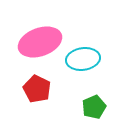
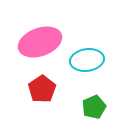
cyan ellipse: moved 4 px right, 1 px down
red pentagon: moved 5 px right; rotated 12 degrees clockwise
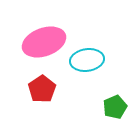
pink ellipse: moved 4 px right
green pentagon: moved 21 px right
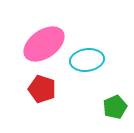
pink ellipse: moved 2 px down; rotated 15 degrees counterclockwise
red pentagon: rotated 20 degrees counterclockwise
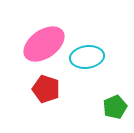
cyan ellipse: moved 3 px up
red pentagon: moved 4 px right
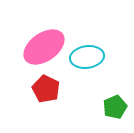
pink ellipse: moved 3 px down
red pentagon: rotated 8 degrees clockwise
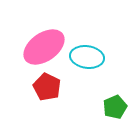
cyan ellipse: rotated 16 degrees clockwise
red pentagon: moved 1 px right, 2 px up
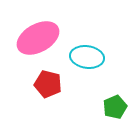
pink ellipse: moved 6 px left, 9 px up; rotated 6 degrees clockwise
red pentagon: moved 1 px right, 3 px up; rotated 12 degrees counterclockwise
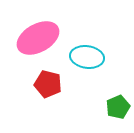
green pentagon: moved 3 px right
